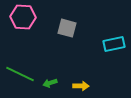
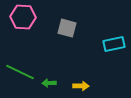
green line: moved 2 px up
green arrow: moved 1 px left; rotated 16 degrees clockwise
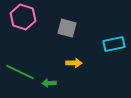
pink hexagon: rotated 15 degrees clockwise
yellow arrow: moved 7 px left, 23 px up
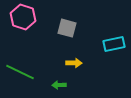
green arrow: moved 10 px right, 2 px down
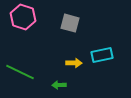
gray square: moved 3 px right, 5 px up
cyan rectangle: moved 12 px left, 11 px down
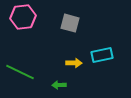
pink hexagon: rotated 25 degrees counterclockwise
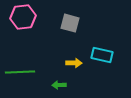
cyan rectangle: rotated 25 degrees clockwise
green line: rotated 28 degrees counterclockwise
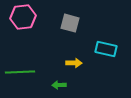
cyan rectangle: moved 4 px right, 6 px up
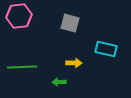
pink hexagon: moved 4 px left, 1 px up
green line: moved 2 px right, 5 px up
green arrow: moved 3 px up
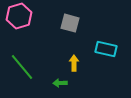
pink hexagon: rotated 10 degrees counterclockwise
yellow arrow: rotated 91 degrees counterclockwise
green line: rotated 52 degrees clockwise
green arrow: moved 1 px right, 1 px down
